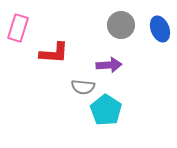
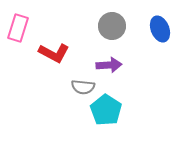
gray circle: moved 9 px left, 1 px down
red L-shape: rotated 24 degrees clockwise
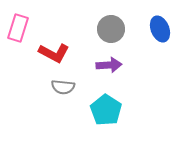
gray circle: moved 1 px left, 3 px down
gray semicircle: moved 20 px left
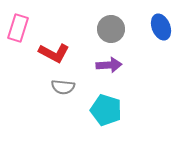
blue ellipse: moved 1 px right, 2 px up
cyan pentagon: rotated 16 degrees counterclockwise
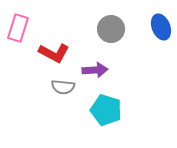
purple arrow: moved 14 px left, 5 px down
